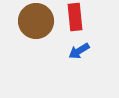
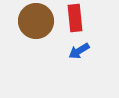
red rectangle: moved 1 px down
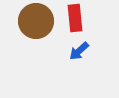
blue arrow: rotated 10 degrees counterclockwise
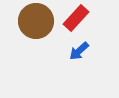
red rectangle: moved 1 px right; rotated 48 degrees clockwise
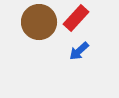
brown circle: moved 3 px right, 1 px down
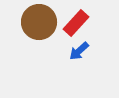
red rectangle: moved 5 px down
